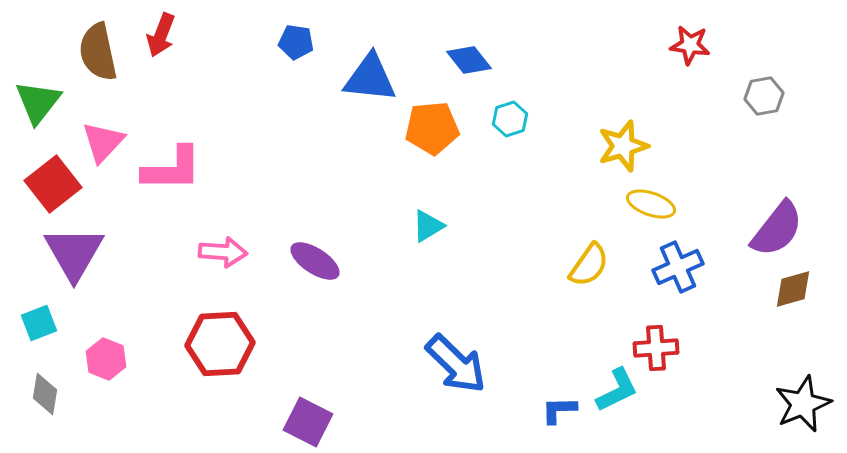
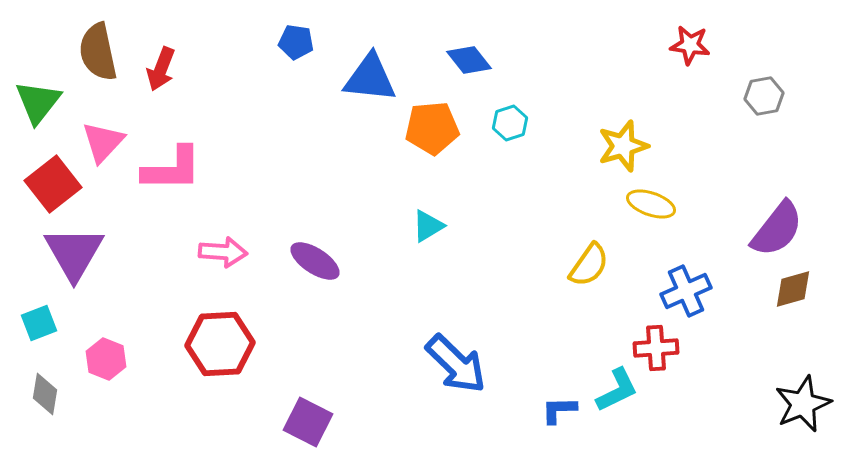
red arrow: moved 34 px down
cyan hexagon: moved 4 px down
blue cross: moved 8 px right, 24 px down
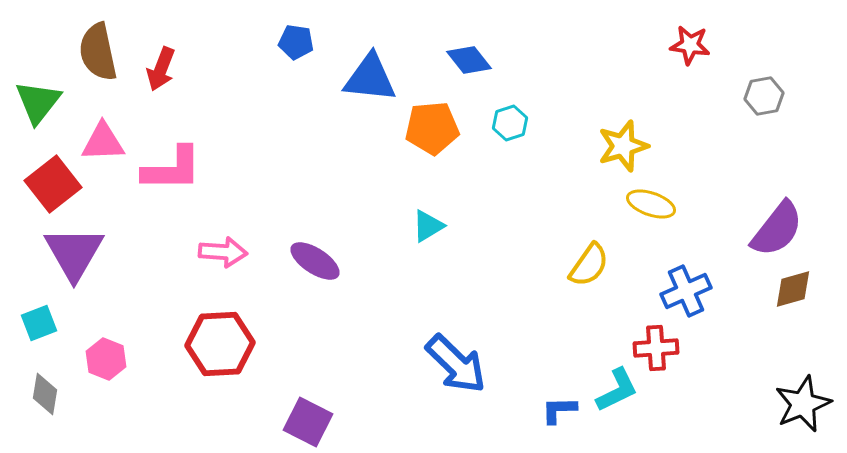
pink triangle: rotated 45 degrees clockwise
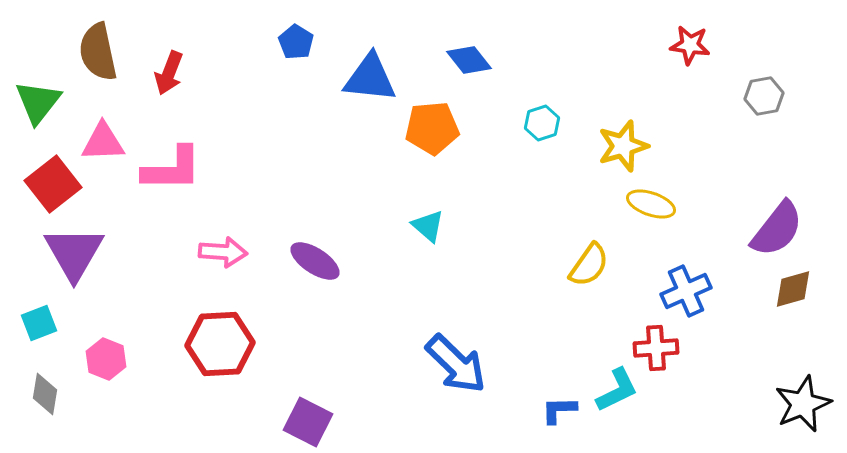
blue pentagon: rotated 24 degrees clockwise
red arrow: moved 8 px right, 4 px down
cyan hexagon: moved 32 px right
cyan triangle: rotated 48 degrees counterclockwise
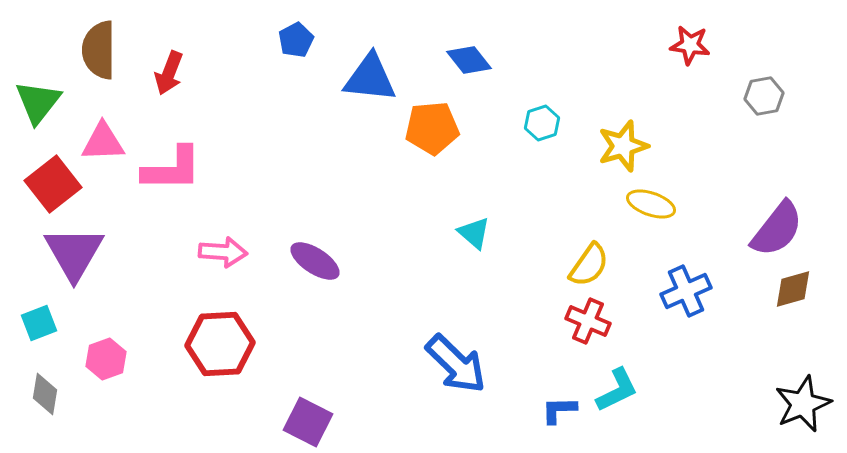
blue pentagon: moved 2 px up; rotated 12 degrees clockwise
brown semicircle: moved 1 px right, 2 px up; rotated 12 degrees clockwise
cyan triangle: moved 46 px right, 7 px down
red cross: moved 68 px left, 27 px up; rotated 27 degrees clockwise
pink hexagon: rotated 18 degrees clockwise
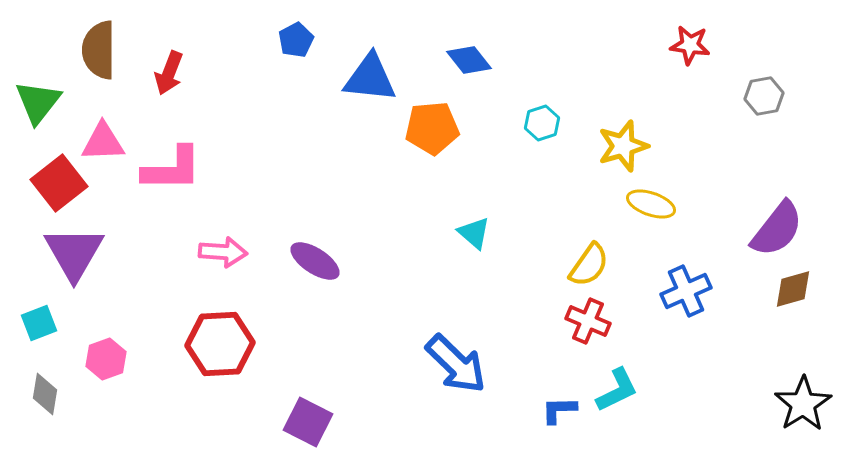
red square: moved 6 px right, 1 px up
black star: rotated 10 degrees counterclockwise
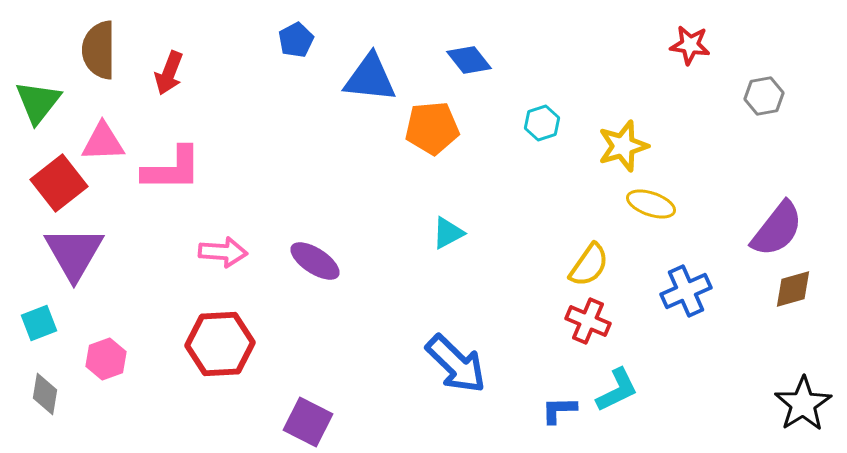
cyan triangle: moved 26 px left; rotated 51 degrees clockwise
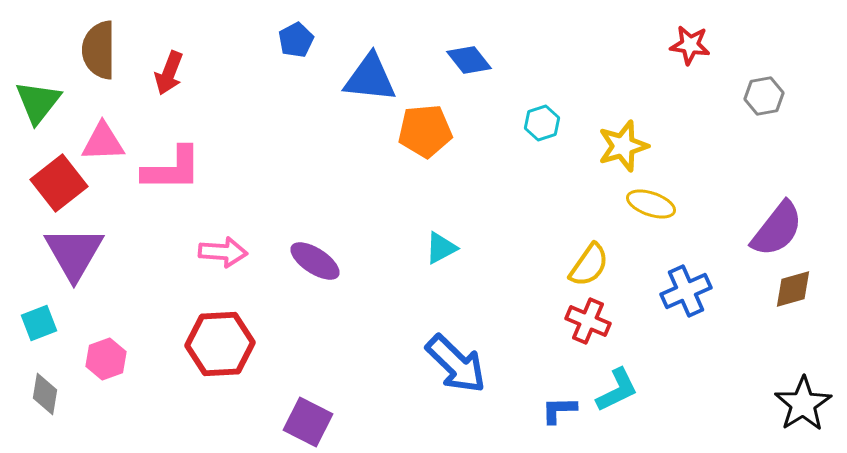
orange pentagon: moved 7 px left, 3 px down
cyan triangle: moved 7 px left, 15 px down
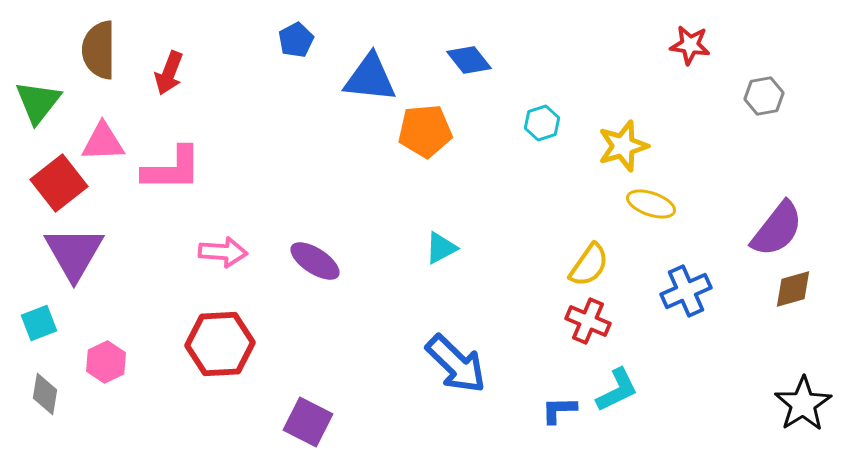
pink hexagon: moved 3 px down; rotated 6 degrees counterclockwise
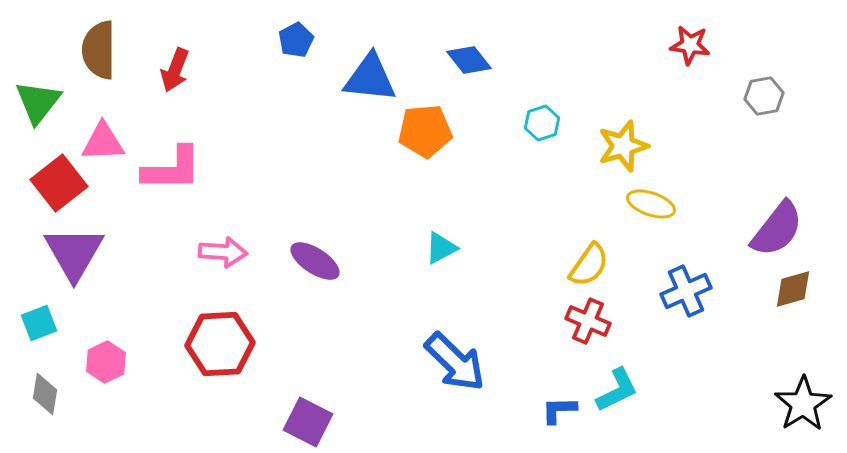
red arrow: moved 6 px right, 3 px up
blue arrow: moved 1 px left, 2 px up
